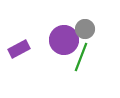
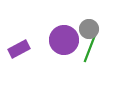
gray circle: moved 4 px right
green line: moved 9 px right, 9 px up
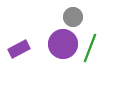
gray circle: moved 16 px left, 12 px up
purple circle: moved 1 px left, 4 px down
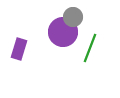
purple circle: moved 12 px up
purple rectangle: rotated 45 degrees counterclockwise
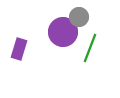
gray circle: moved 6 px right
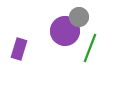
purple circle: moved 2 px right, 1 px up
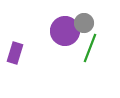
gray circle: moved 5 px right, 6 px down
purple rectangle: moved 4 px left, 4 px down
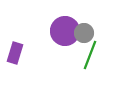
gray circle: moved 10 px down
green line: moved 7 px down
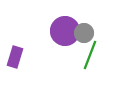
purple rectangle: moved 4 px down
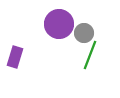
purple circle: moved 6 px left, 7 px up
